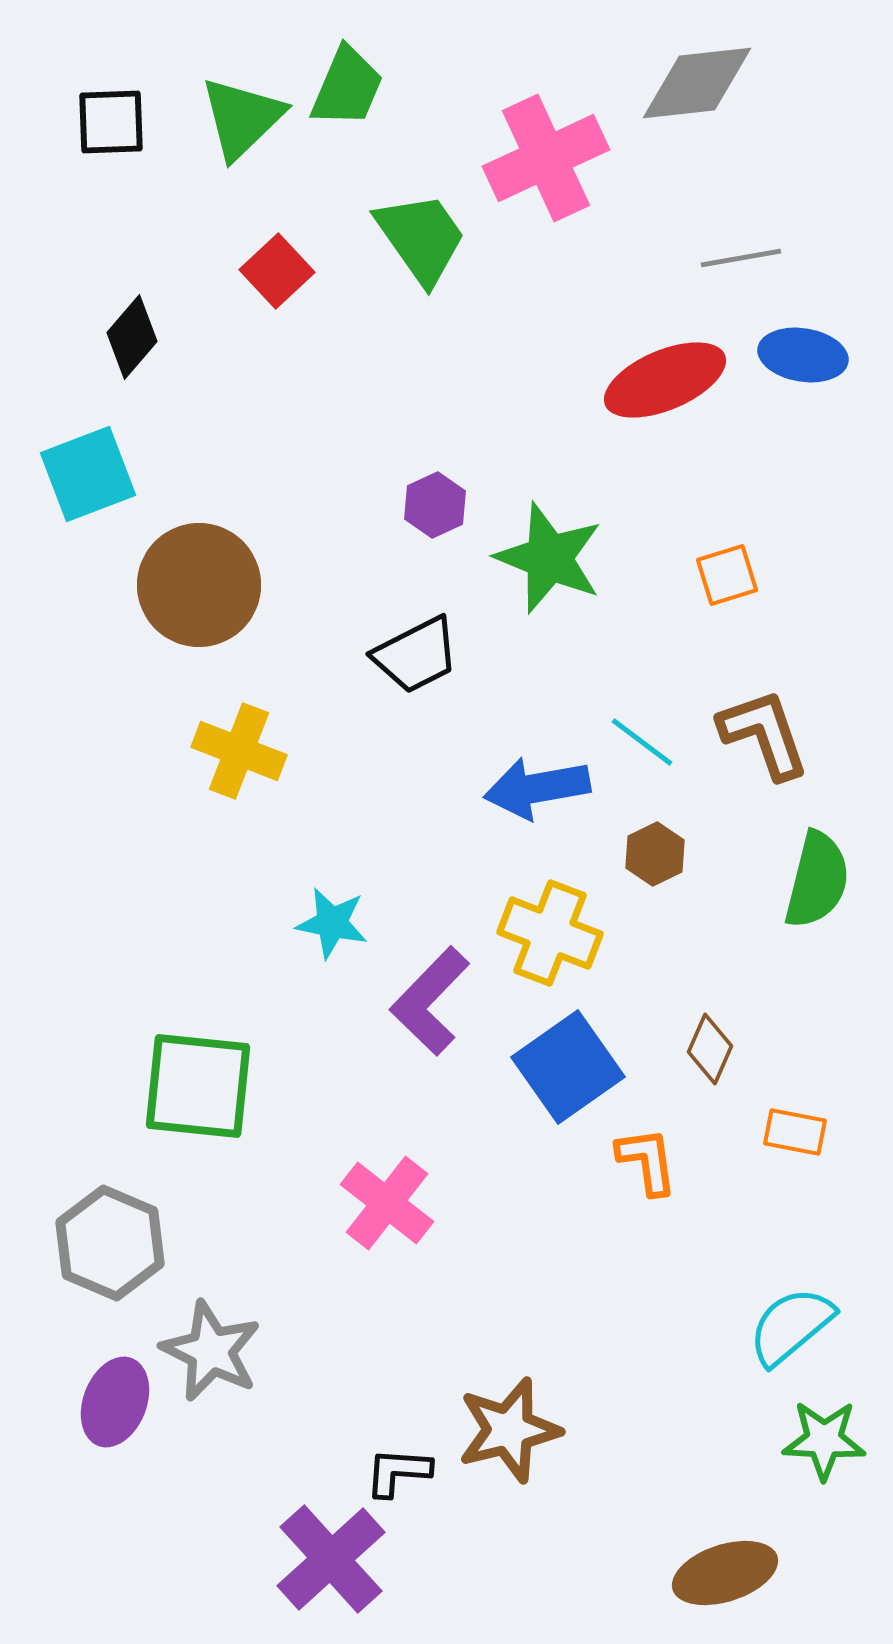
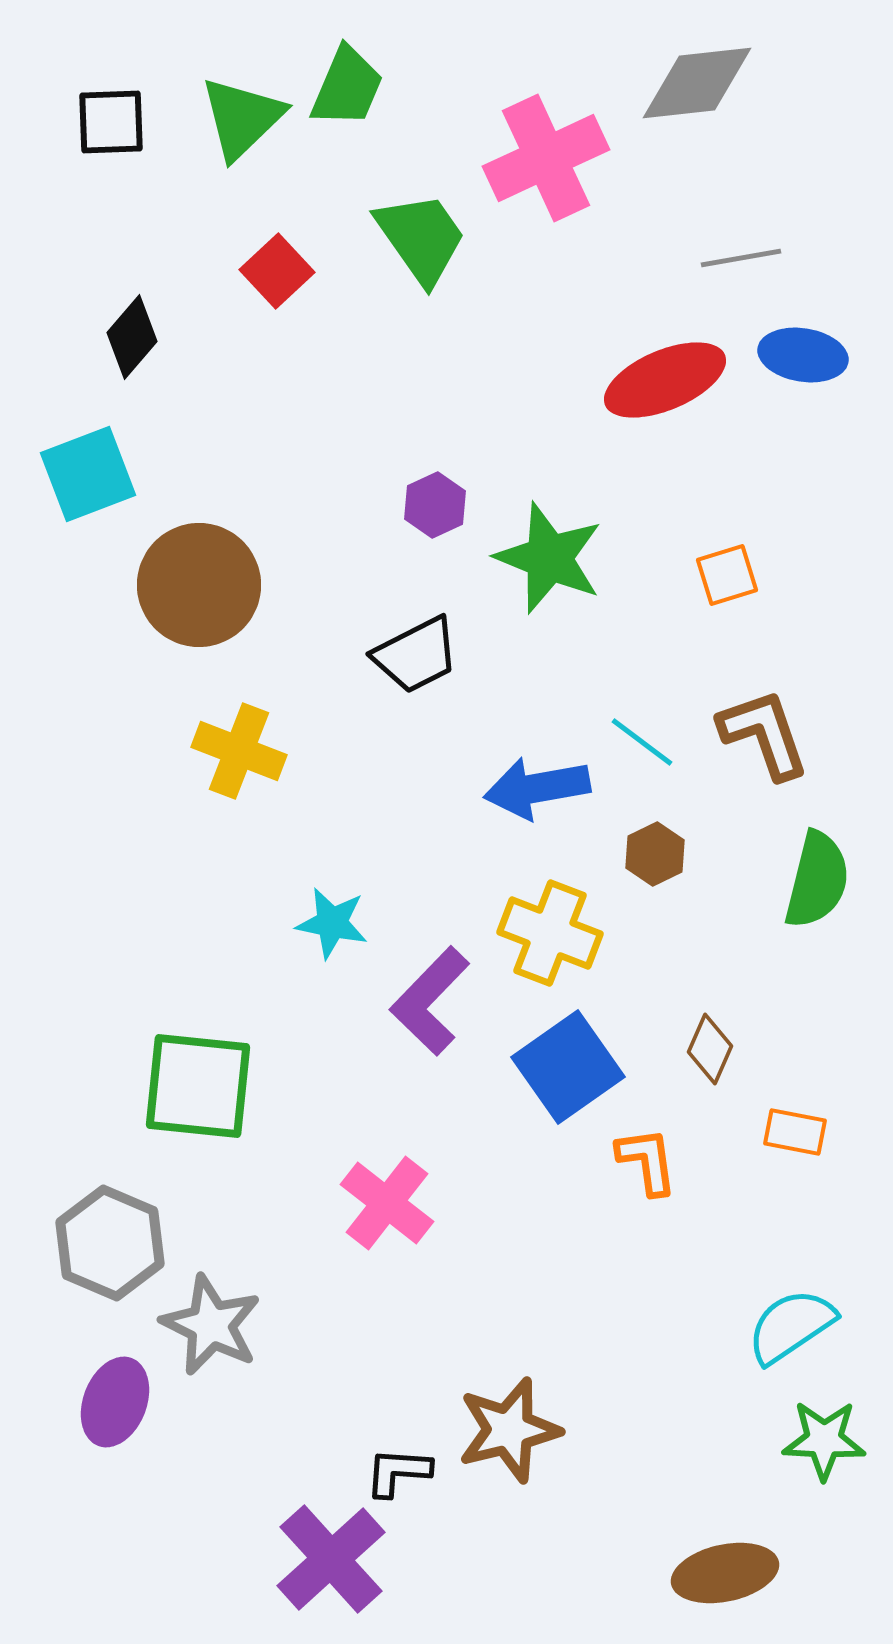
cyan semicircle at (791, 1326): rotated 6 degrees clockwise
gray star at (211, 1351): moved 26 px up
brown ellipse at (725, 1573): rotated 6 degrees clockwise
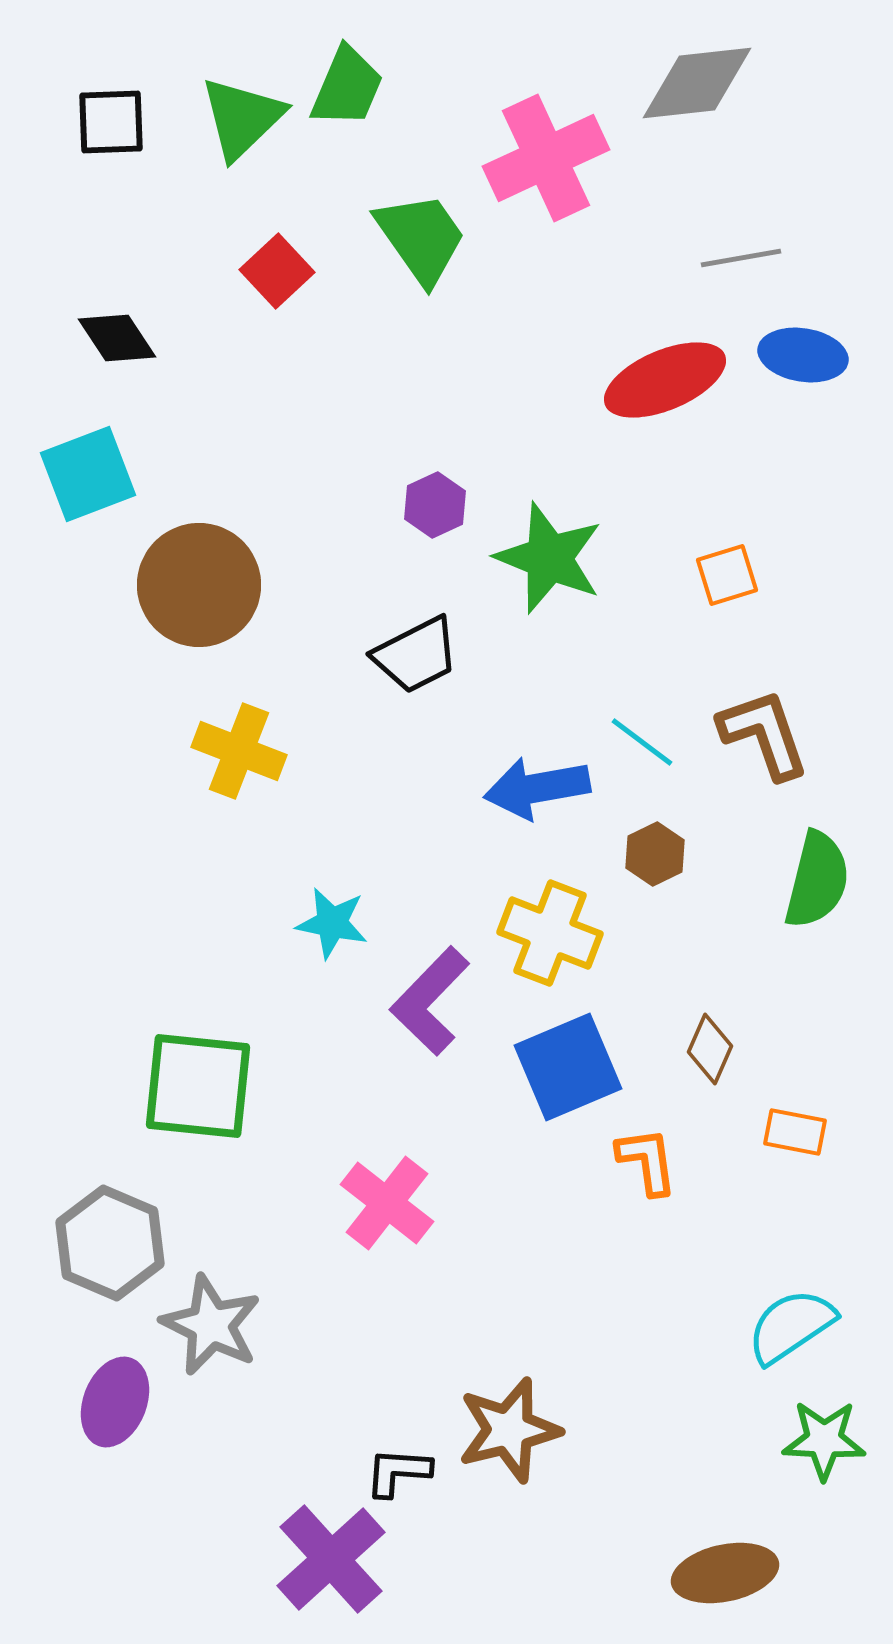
black diamond at (132, 337): moved 15 px left, 1 px down; rotated 74 degrees counterclockwise
blue square at (568, 1067): rotated 12 degrees clockwise
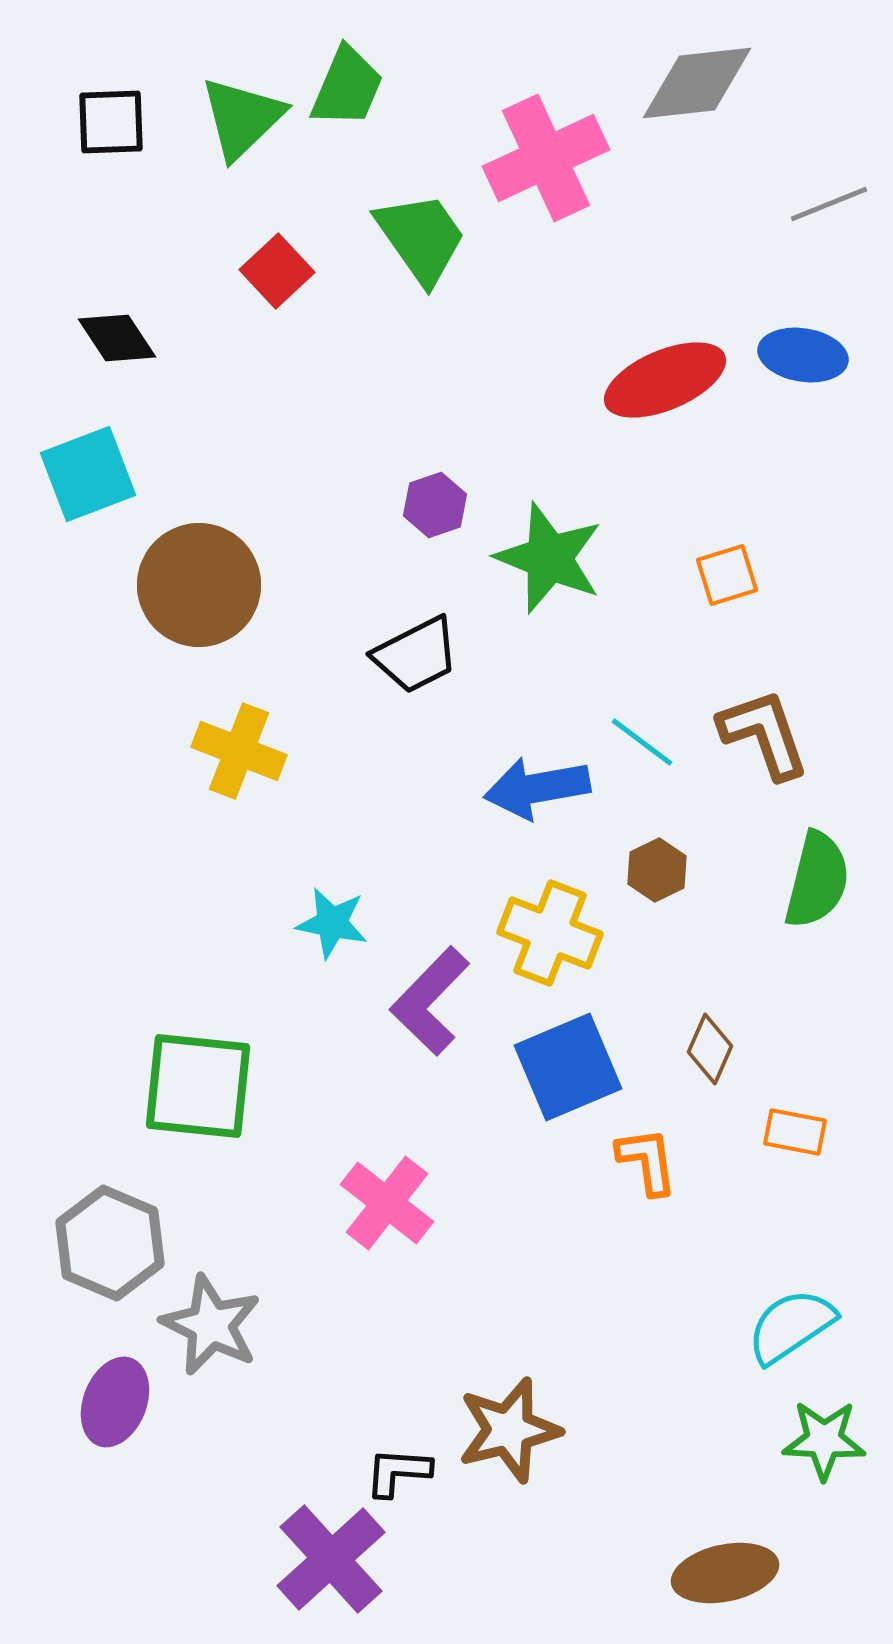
gray line at (741, 258): moved 88 px right, 54 px up; rotated 12 degrees counterclockwise
purple hexagon at (435, 505): rotated 6 degrees clockwise
brown hexagon at (655, 854): moved 2 px right, 16 px down
